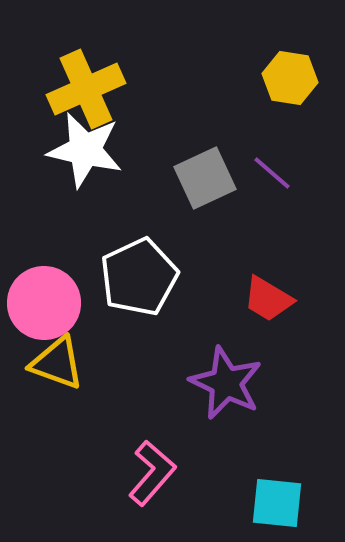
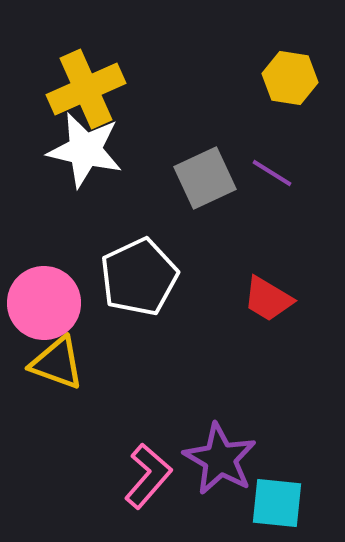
purple line: rotated 9 degrees counterclockwise
purple star: moved 6 px left, 76 px down; rotated 4 degrees clockwise
pink L-shape: moved 4 px left, 3 px down
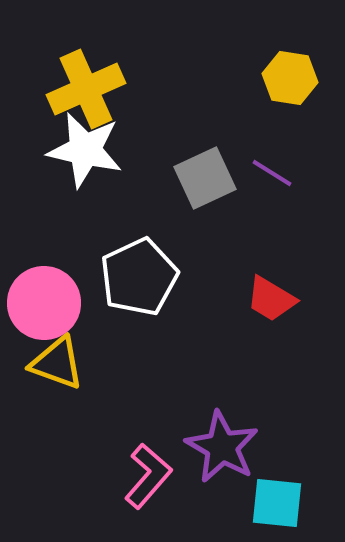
red trapezoid: moved 3 px right
purple star: moved 2 px right, 12 px up
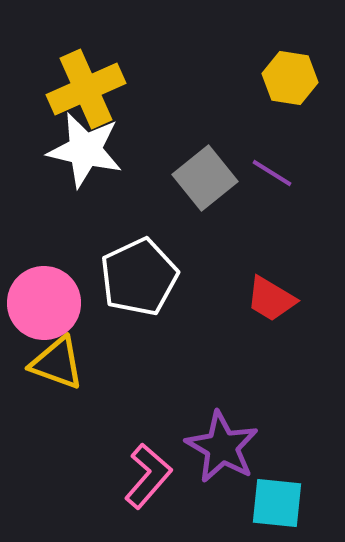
gray square: rotated 14 degrees counterclockwise
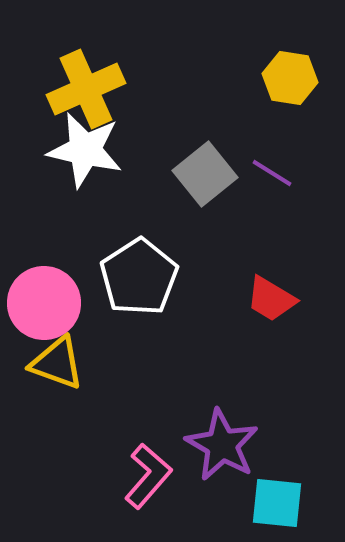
gray square: moved 4 px up
white pentagon: rotated 8 degrees counterclockwise
purple star: moved 2 px up
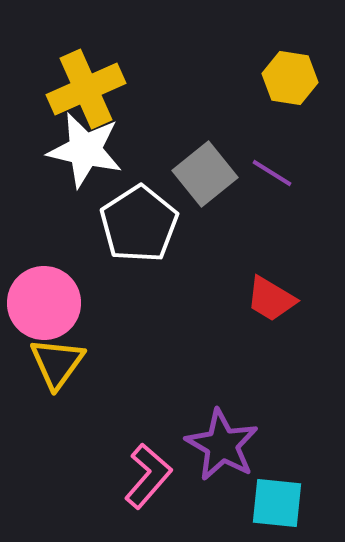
white pentagon: moved 53 px up
yellow triangle: rotated 46 degrees clockwise
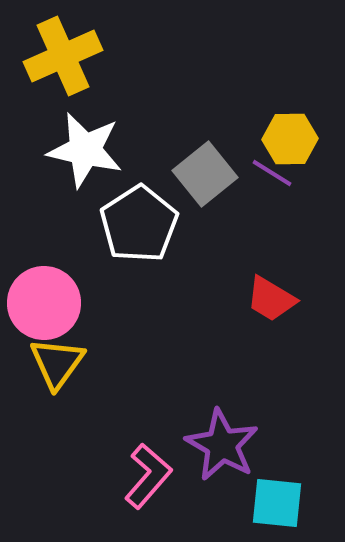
yellow hexagon: moved 61 px down; rotated 10 degrees counterclockwise
yellow cross: moved 23 px left, 33 px up
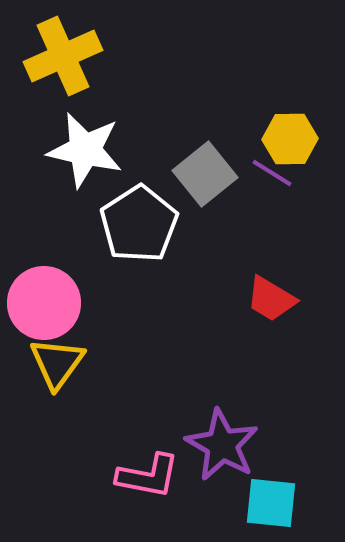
pink L-shape: rotated 60 degrees clockwise
cyan square: moved 6 px left
